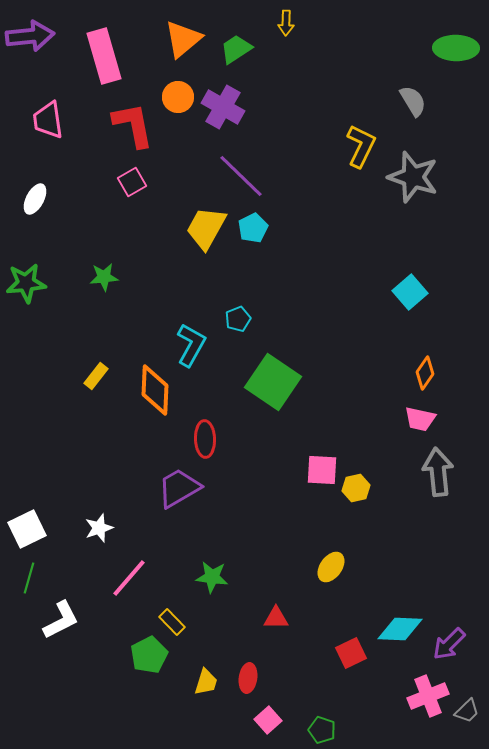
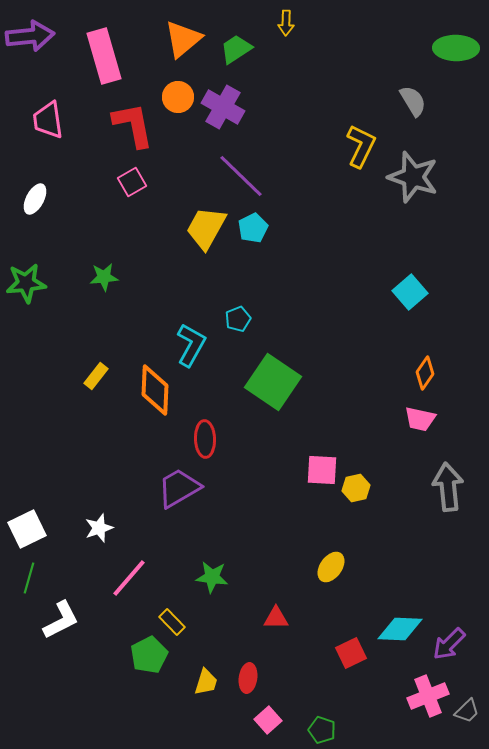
gray arrow at (438, 472): moved 10 px right, 15 px down
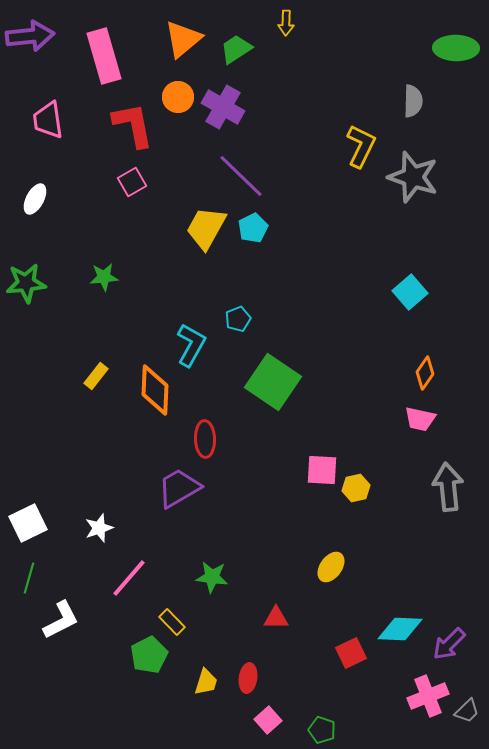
gray semicircle at (413, 101): rotated 32 degrees clockwise
white square at (27, 529): moved 1 px right, 6 px up
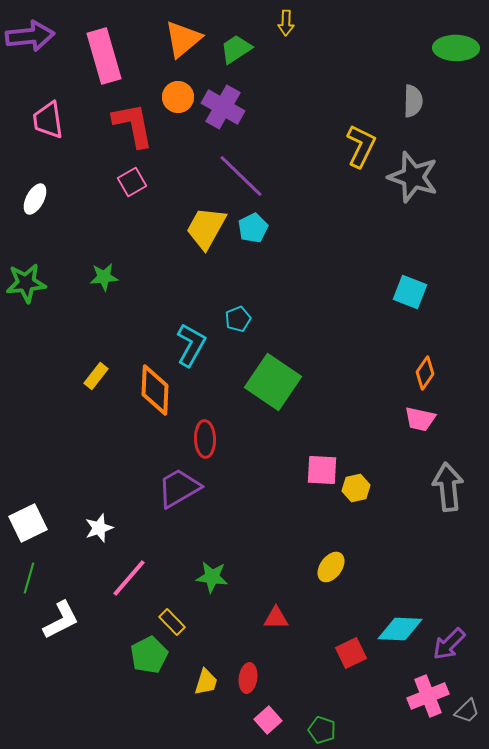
cyan square at (410, 292): rotated 28 degrees counterclockwise
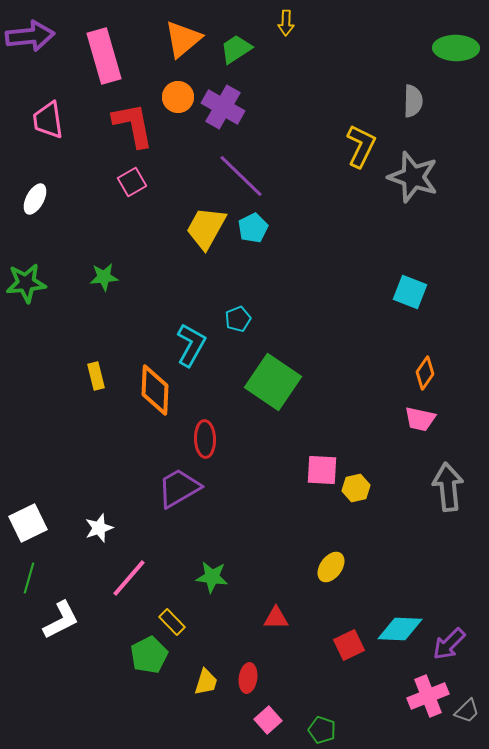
yellow rectangle at (96, 376): rotated 52 degrees counterclockwise
red square at (351, 653): moved 2 px left, 8 px up
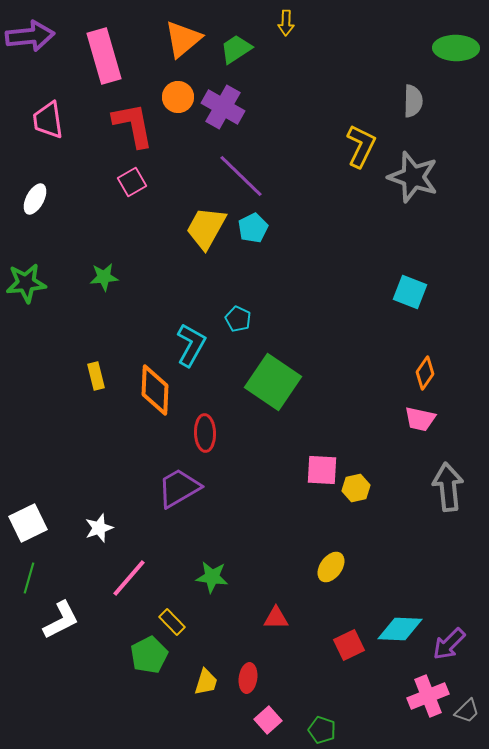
cyan pentagon at (238, 319): rotated 25 degrees counterclockwise
red ellipse at (205, 439): moved 6 px up
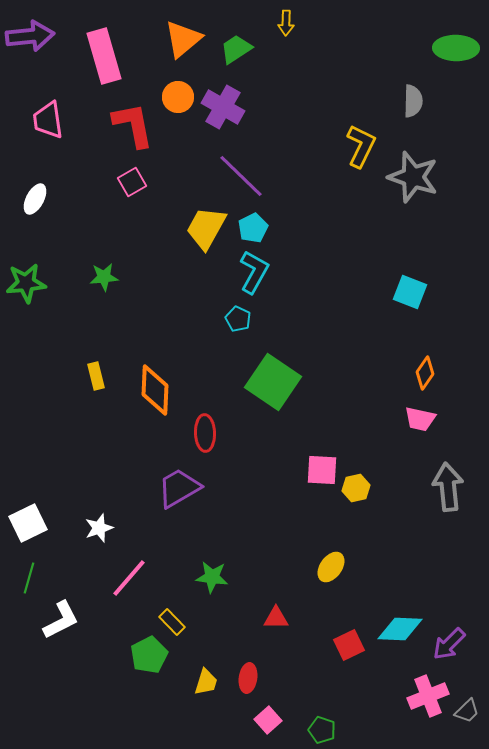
cyan L-shape at (191, 345): moved 63 px right, 73 px up
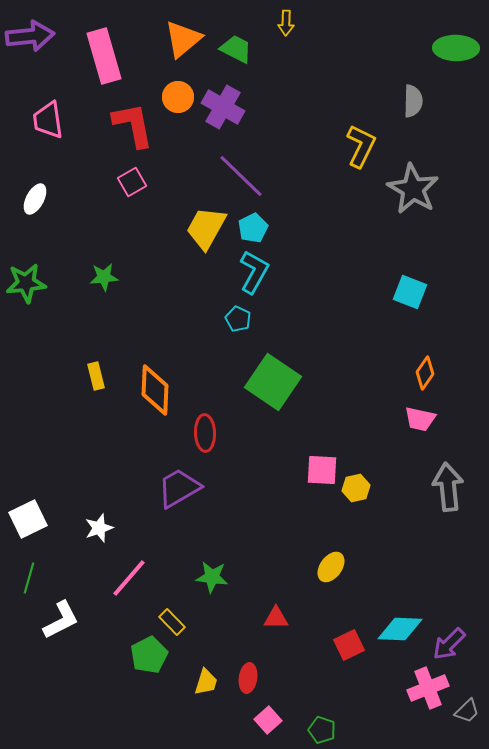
green trapezoid at (236, 49): rotated 60 degrees clockwise
gray star at (413, 177): moved 12 px down; rotated 12 degrees clockwise
white square at (28, 523): moved 4 px up
pink cross at (428, 696): moved 8 px up
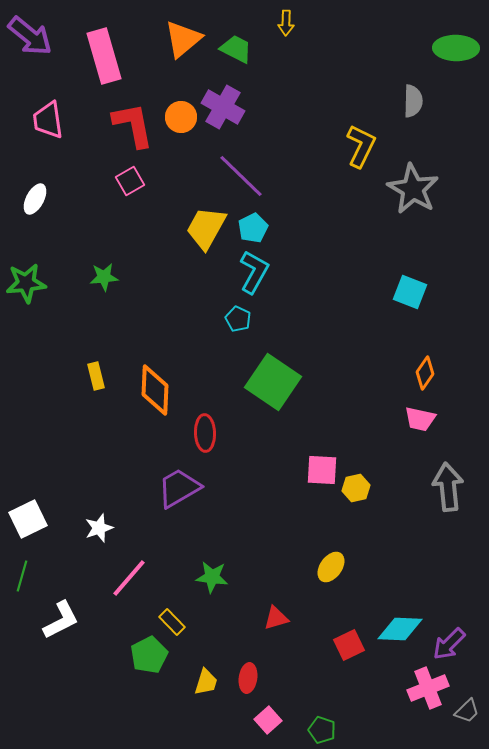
purple arrow at (30, 36): rotated 45 degrees clockwise
orange circle at (178, 97): moved 3 px right, 20 px down
pink square at (132, 182): moved 2 px left, 1 px up
green line at (29, 578): moved 7 px left, 2 px up
red triangle at (276, 618): rotated 16 degrees counterclockwise
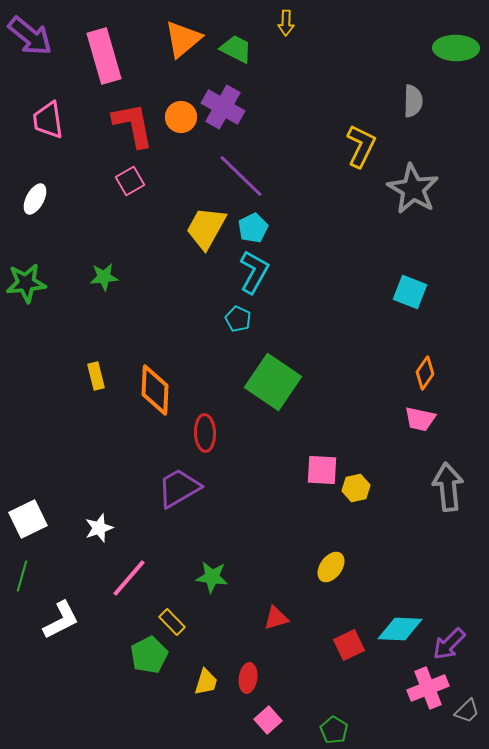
green pentagon at (322, 730): moved 12 px right; rotated 12 degrees clockwise
